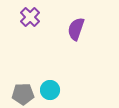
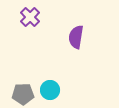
purple semicircle: moved 8 px down; rotated 10 degrees counterclockwise
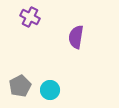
purple cross: rotated 18 degrees counterclockwise
gray pentagon: moved 3 px left, 8 px up; rotated 25 degrees counterclockwise
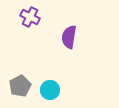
purple semicircle: moved 7 px left
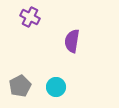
purple semicircle: moved 3 px right, 4 px down
cyan circle: moved 6 px right, 3 px up
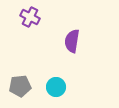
gray pentagon: rotated 20 degrees clockwise
